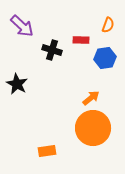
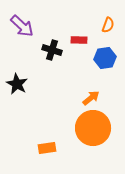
red rectangle: moved 2 px left
orange rectangle: moved 3 px up
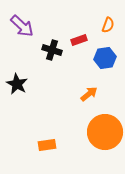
red rectangle: rotated 21 degrees counterclockwise
orange arrow: moved 2 px left, 4 px up
orange circle: moved 12 px right, 4 px down
orange rectangle: moved 3 px up
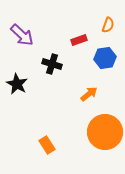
purple arrow: moved 9 px down
black cross: moved 14 px down
orange rectangle: rotated 66 degrees clockwise
